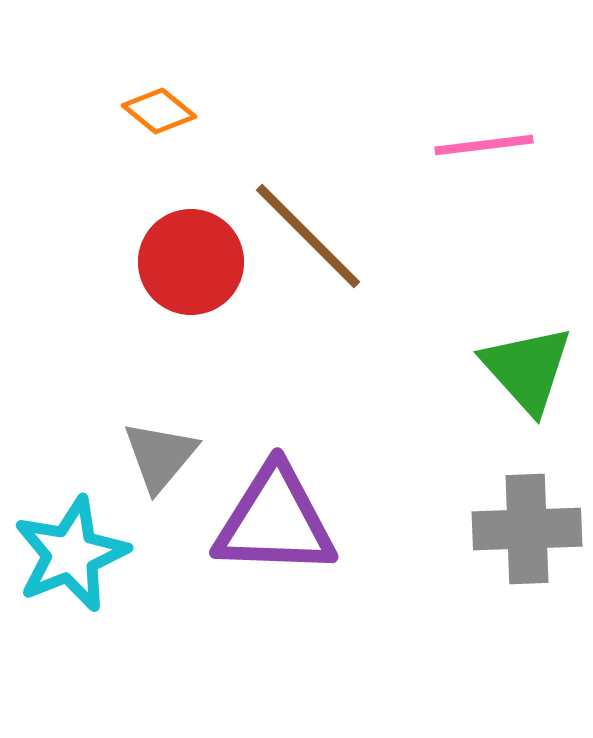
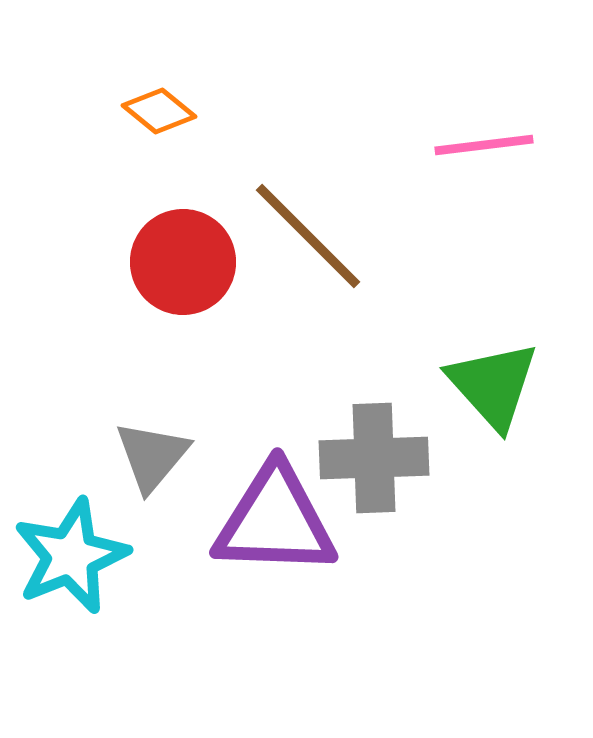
red circle: moved 8 px left
green triangle: moved 34 px left, 16 px down
gray triangle: moved 8 px left
gray cross: moved 153 px left, 71 px up
cyan star: moved 2 px down
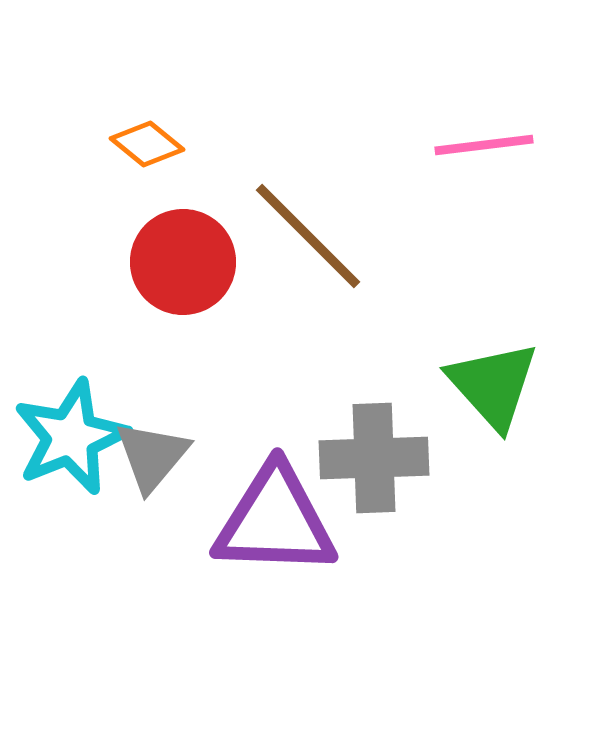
orange diamond: moved 12 px left, 33 px down
cyan star: moved 119 px up
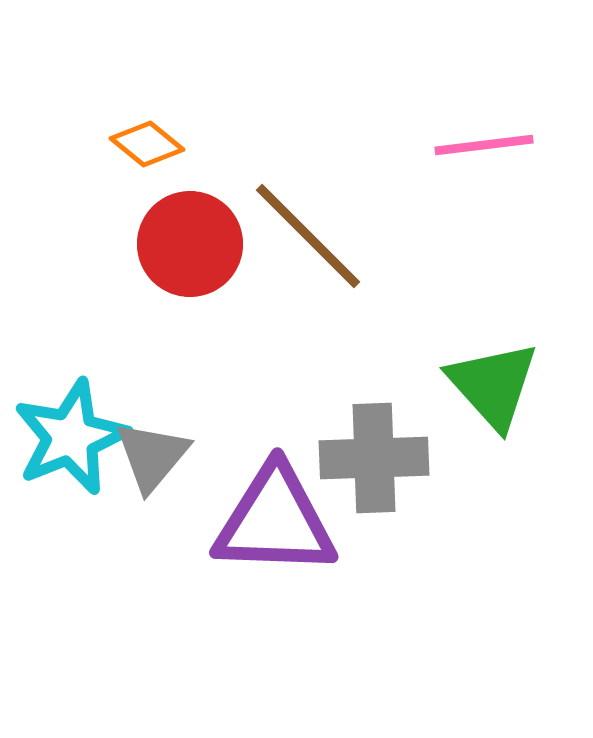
red circle: moved 7 px right, 18 px up
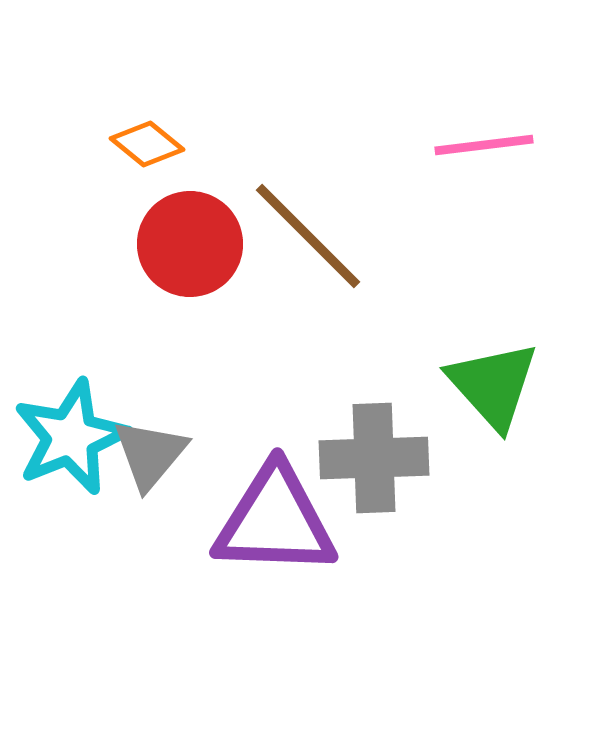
gray triangle: moved 2 px left, 2 px up
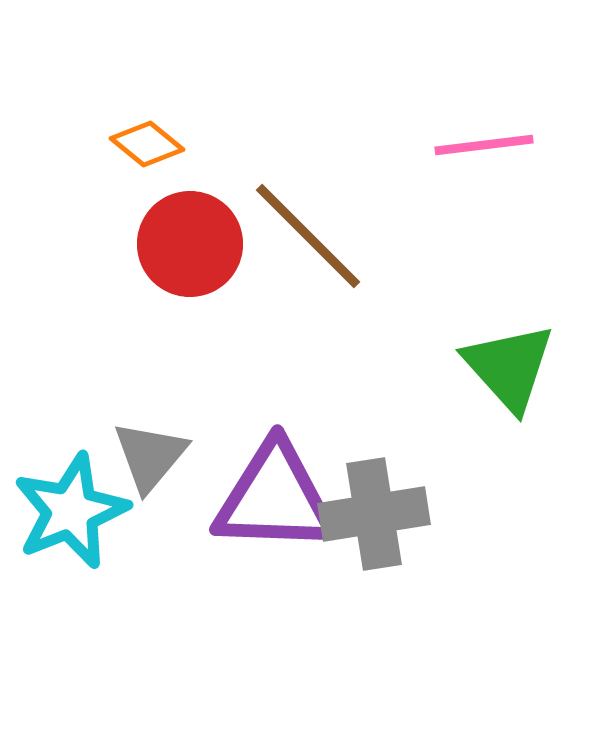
green triangle: moved 16 px right, 18 px up
cyan star: moved 74 px down
gray triangle: moved 2 px down
gray cross: moved 56 px down; rotated 7 degrees counterclockwise
purple triangle: moved 23 px up
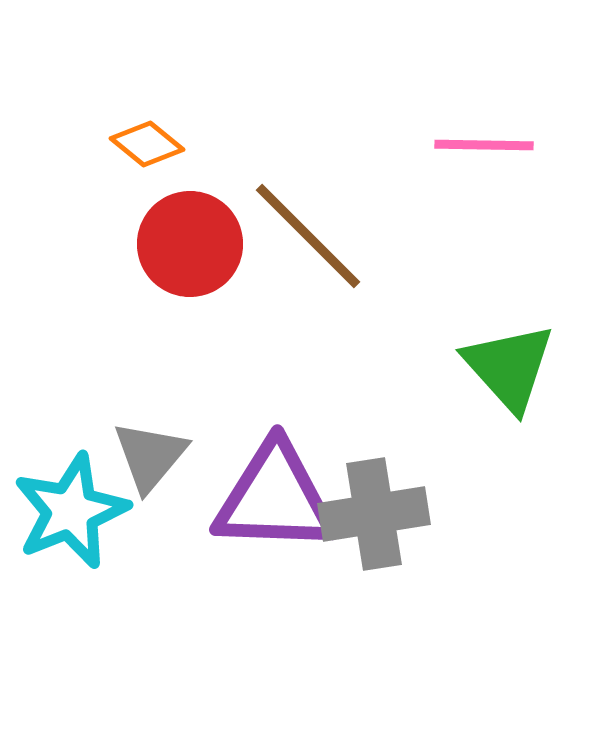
pink line: rotated 8 degrees clockwise
